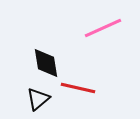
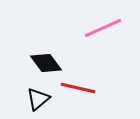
black diamond: rotated 28 degrees counterclockwise
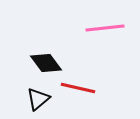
pink line: moved 2 px right; rotated 18 degrees clockwise
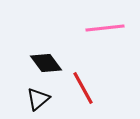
red line: moved 5 px right; rotated 48 degrees clockwise
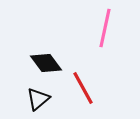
pink line: rotated 72 degrees counterclockwise
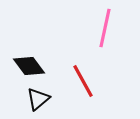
black diamond: moved 17 px left, 3 px down
red line: moved 7 px up
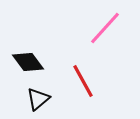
pink line: rotated 30 degrees clockwise
black diamond: moved 1 px left, 4 px up
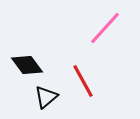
black diamond: moved 1 px left, 3 px down
black triangle: moved 8 px right, 2 px up
